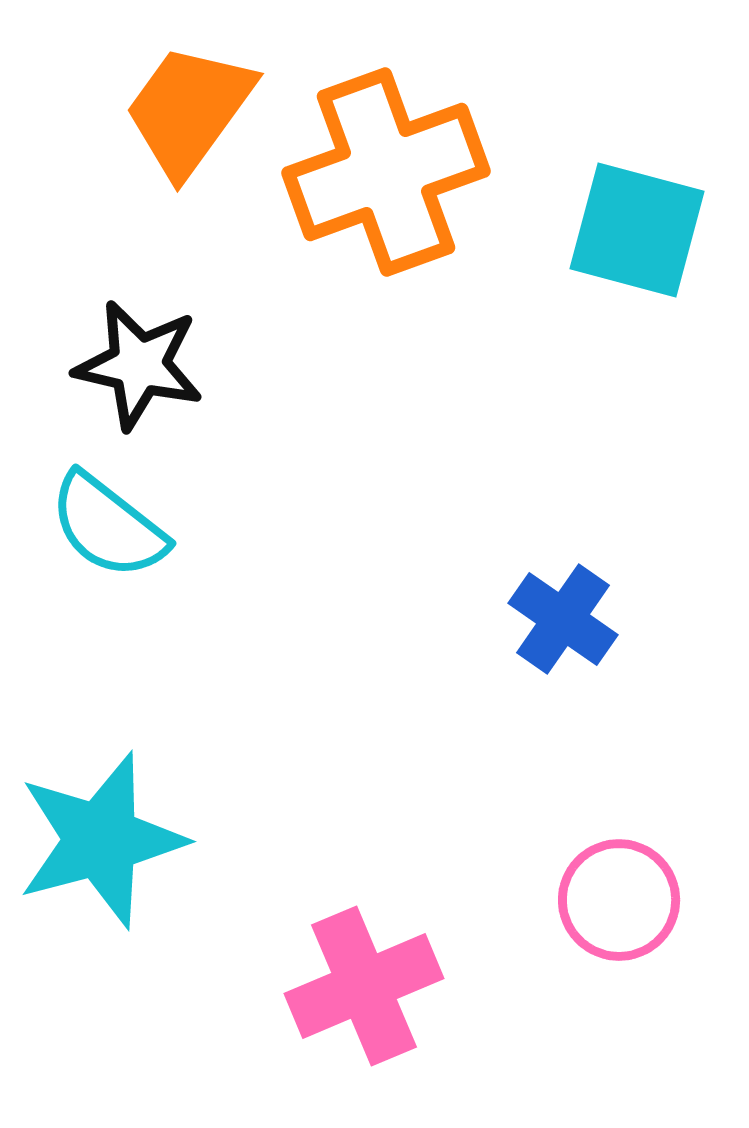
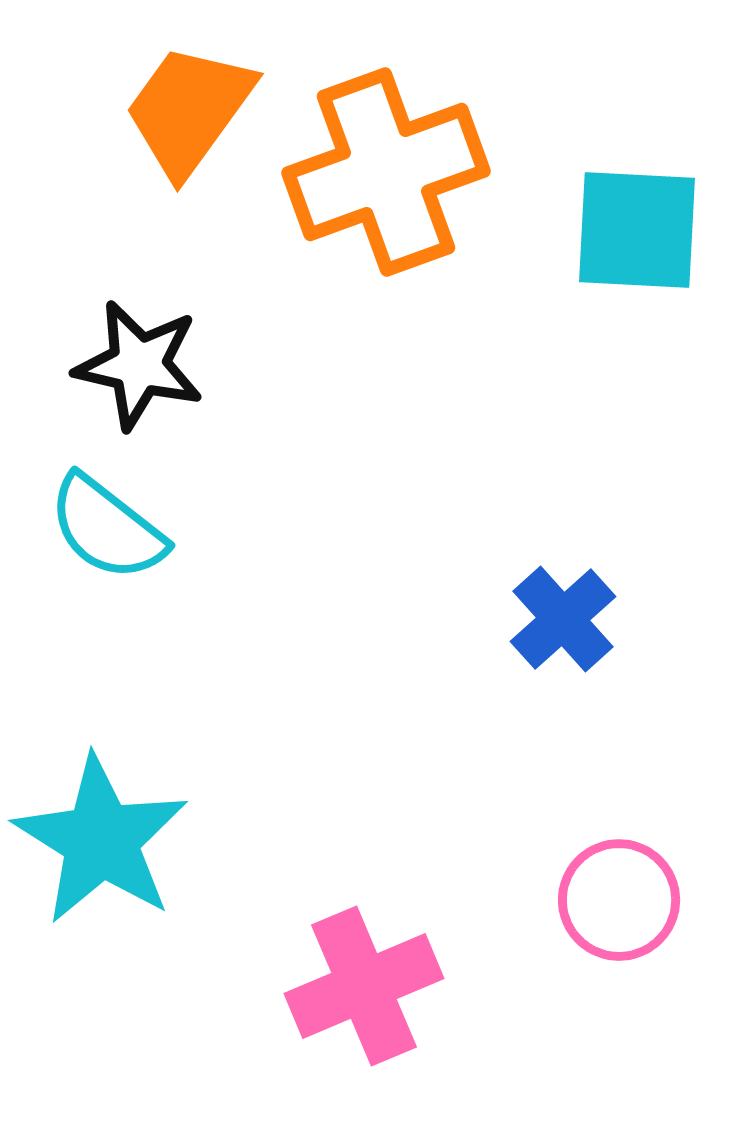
cyan square: rotated 12 degrees counterclockwise
cyan semicircle: moved 1 px left, 2 px down
blue cross: rotated 13 degrees clockwise
cyan star: rotated 25 degrees counterclockwise
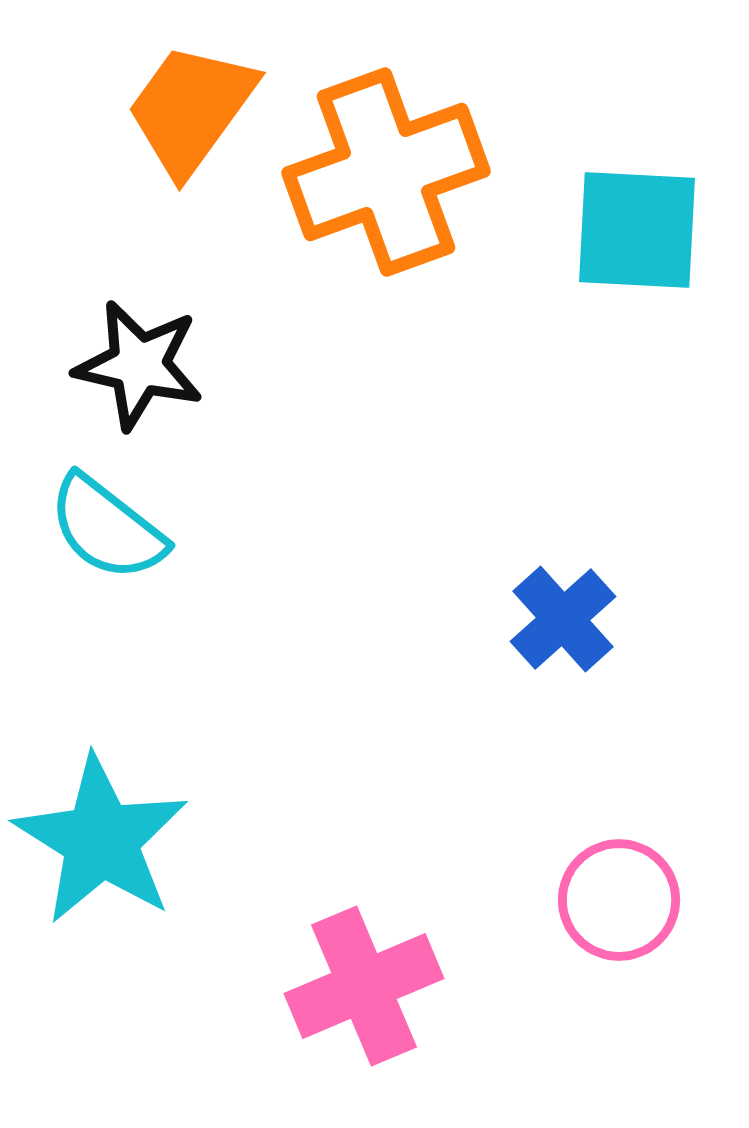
orange trapezoid: moved 2 px right, 1 px up
